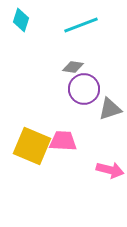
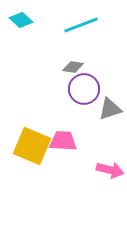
cyan diamond: rotated 65 degrees counterclockwise
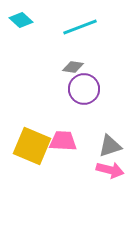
cyan line: moved 1 px left, 2 px down
gray triangle: moved 37 px down
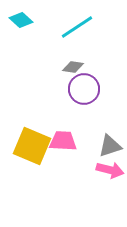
cyan line: moved 3 px left; rotated 12 degrees counterclockwise
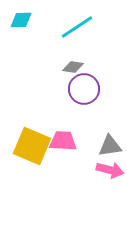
cyan diamond: rotated 45 degrees counterclockwise
gray triangle: rotated 10 degrees clockwise
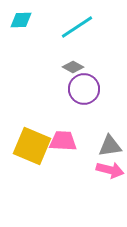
gray diamond: rotated 20 degrees clockwise
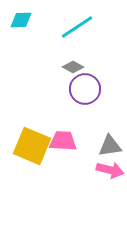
purple circle: moved 1 px right
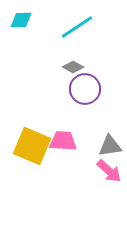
pink arrow: moved 1 px left, 1 px down; rotated 28 degrees clockwise
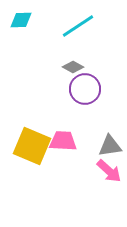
cyan line: moved 1 px right, 1 px up
